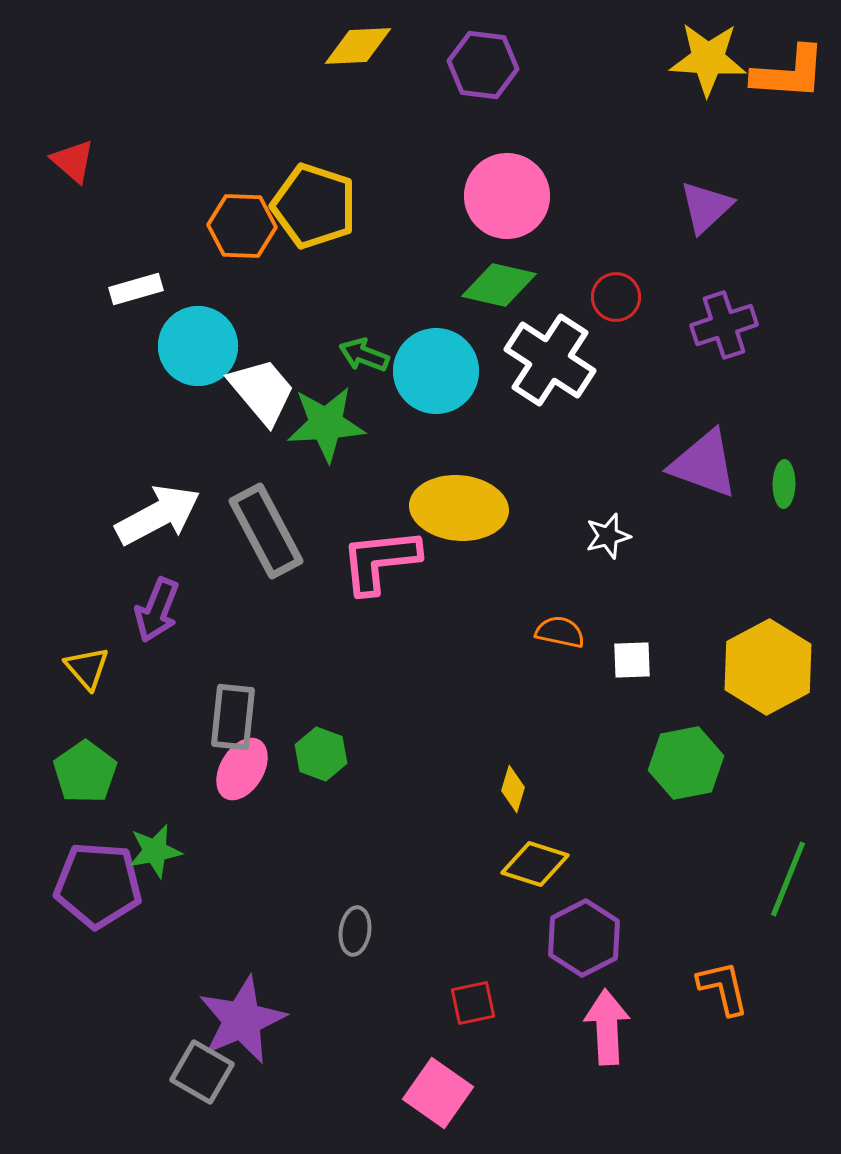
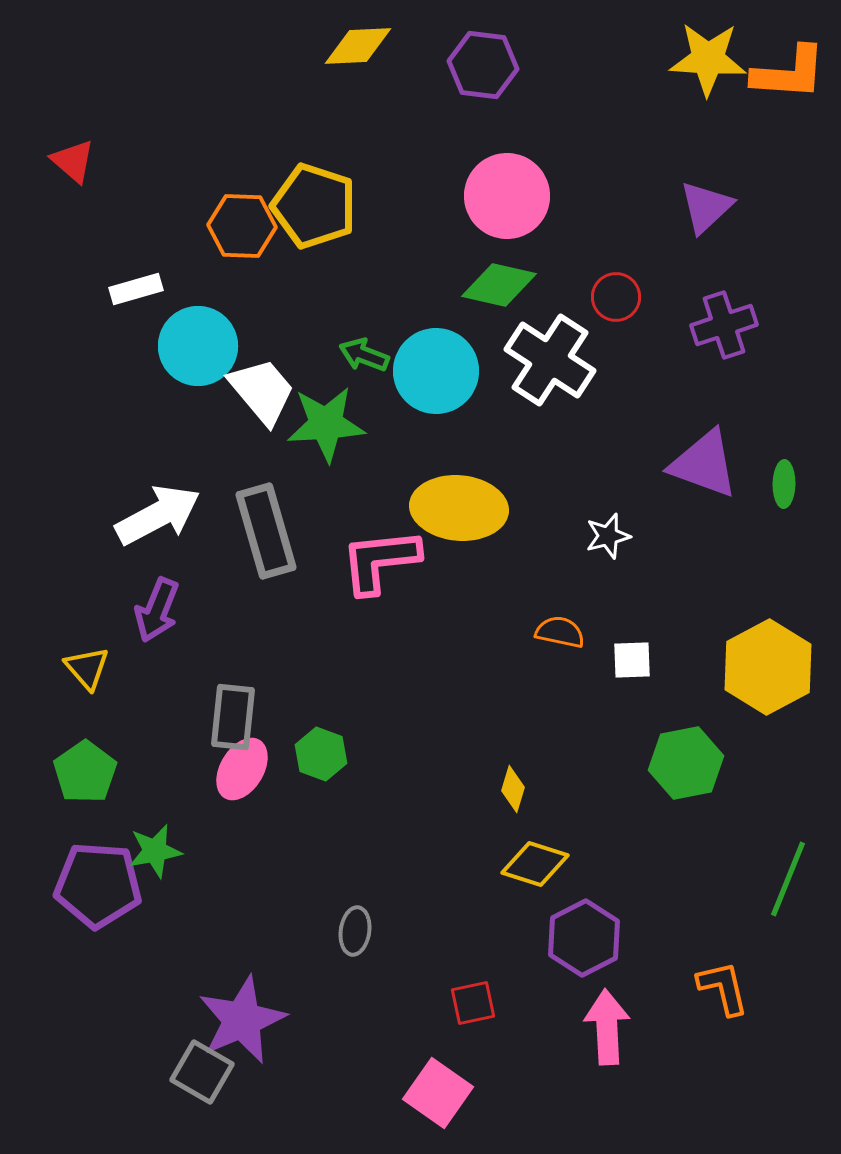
gray rectangle at (266, 531): rotated 12 degrees clockwise
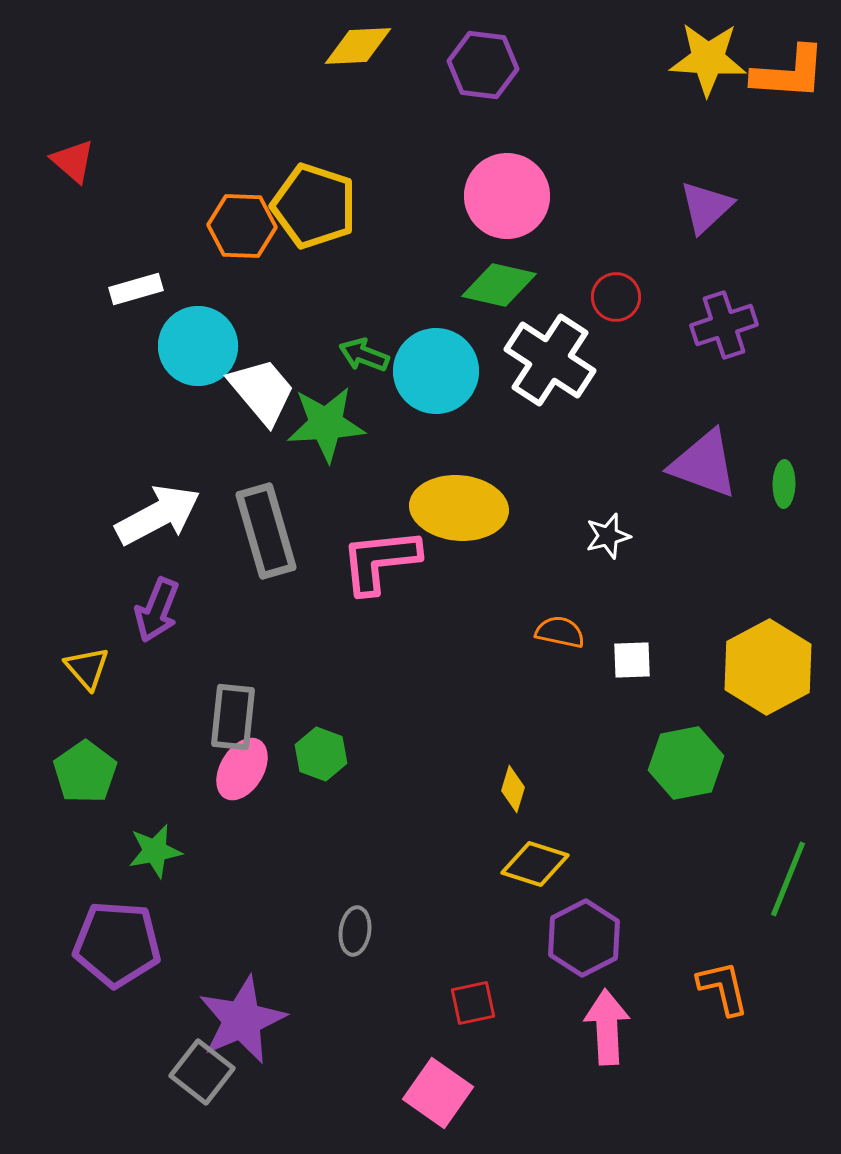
purple pentagon at (98, 885): moved 19 px right, 59 px down
gray square at (202, 1072): rotated 8 degrees clockwise
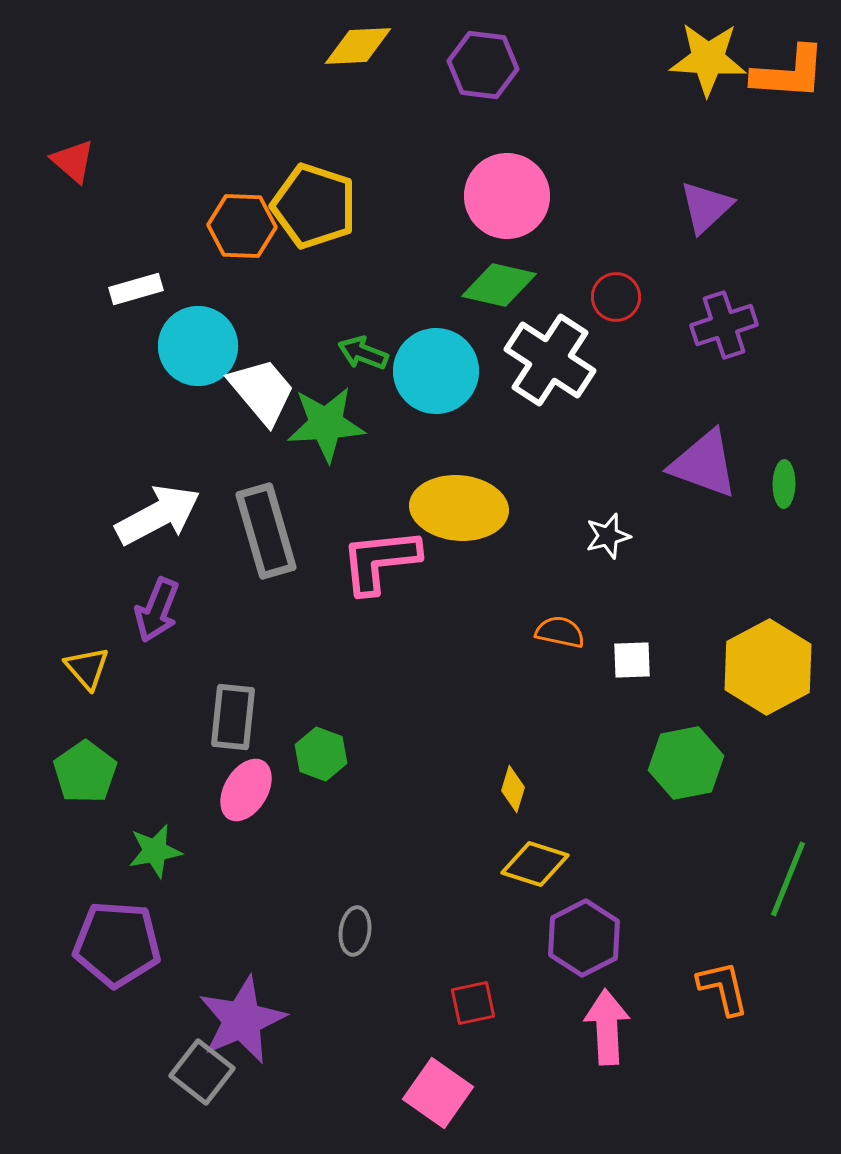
green arrow at (364, 355): moved 1 px left, 2 px up
pink ellipse at (242, 769): moved 4 px right, 21 px down
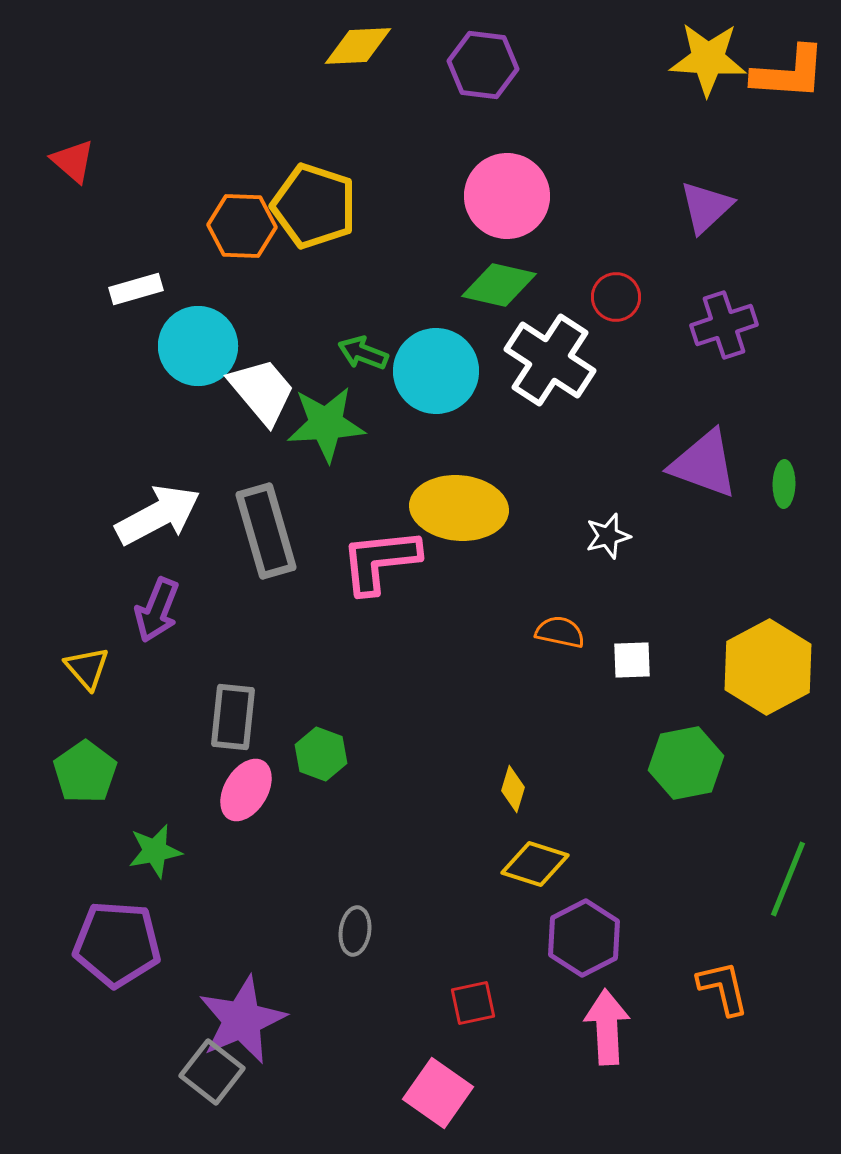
gray square at (202, 1072): moved 10 px right
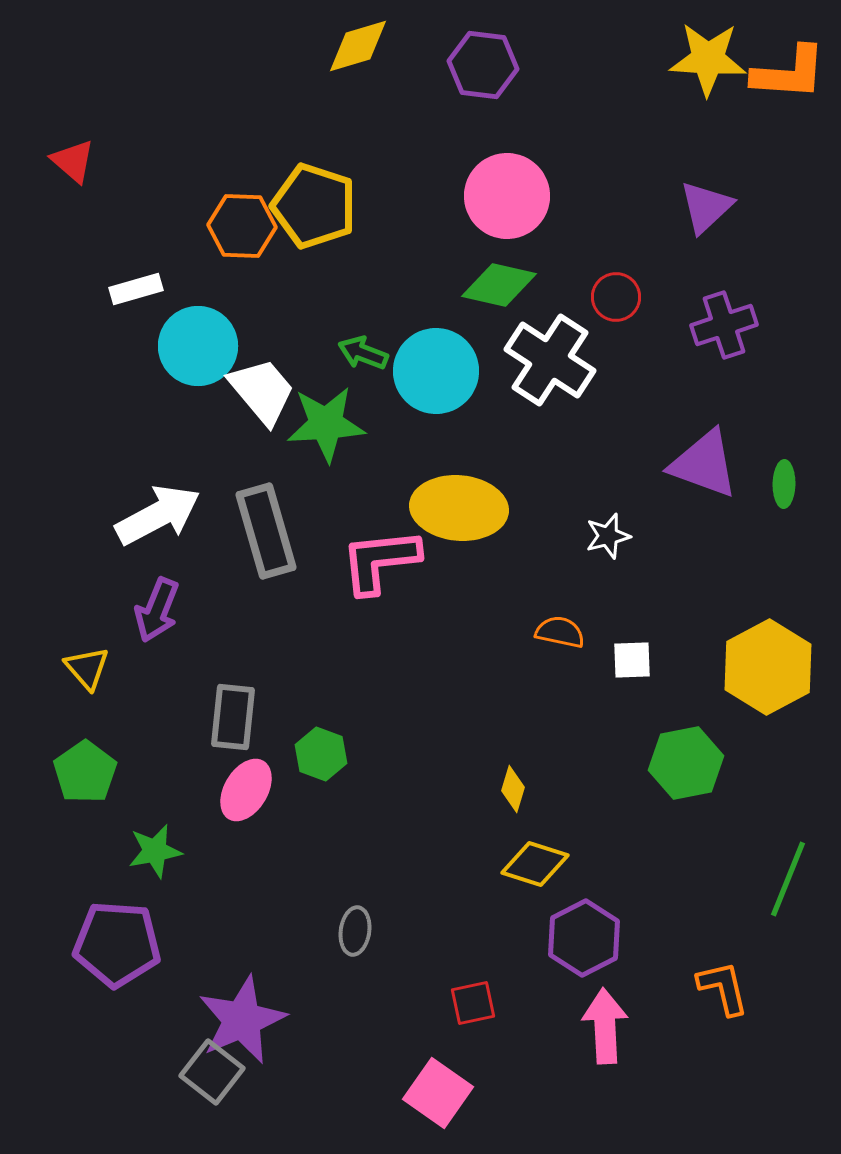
yellow diamond at (358, 46): rotated 14 degrees counterclockwise
pink arrow at (607, 1027): moved 2 px left, 1 px up
